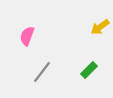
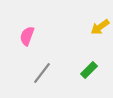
gray line: moved 1 px down
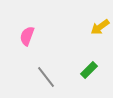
gray line: moved 4 px right, 4 px down; rotated 75 degrees counterclockwise
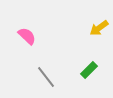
yellow arrow: moved 1 px left, 1 px down
pink semicircle: rotated 114 degrees clockwise
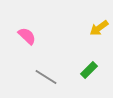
gray line: rotated 20 degrees counterclockwise
